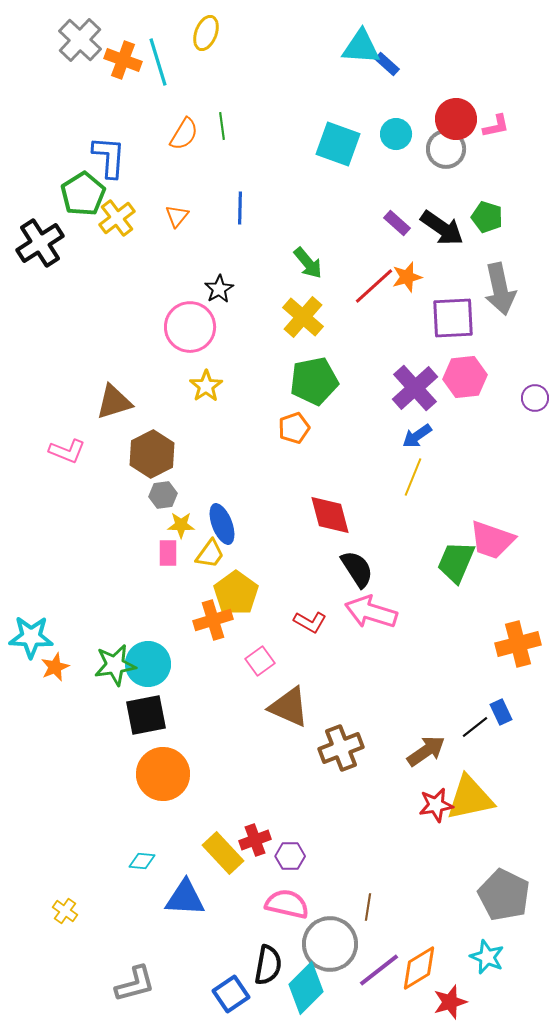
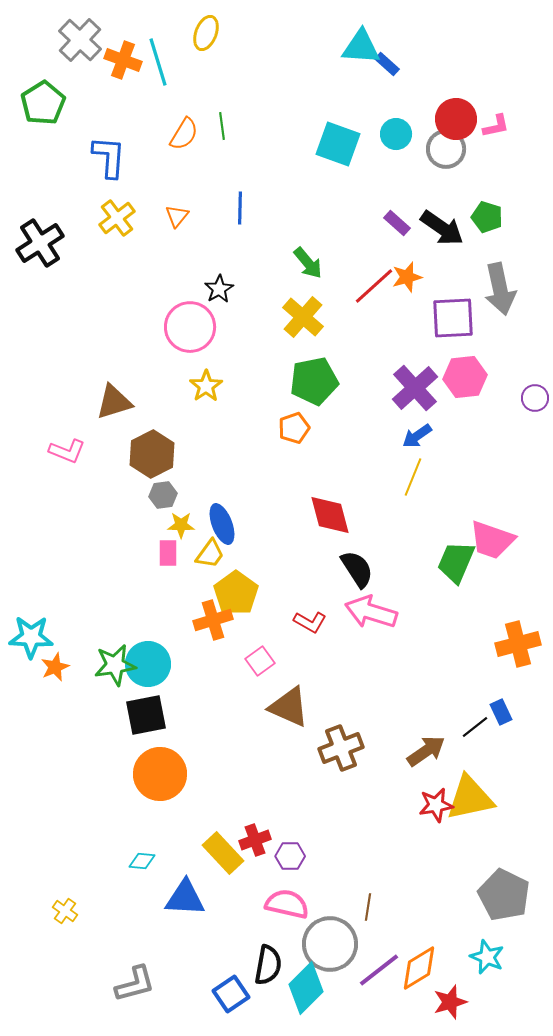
green pentagon at (83, 194): moved 40 px left, 91 px up
orange circle at (163, 774): moved 3 px left
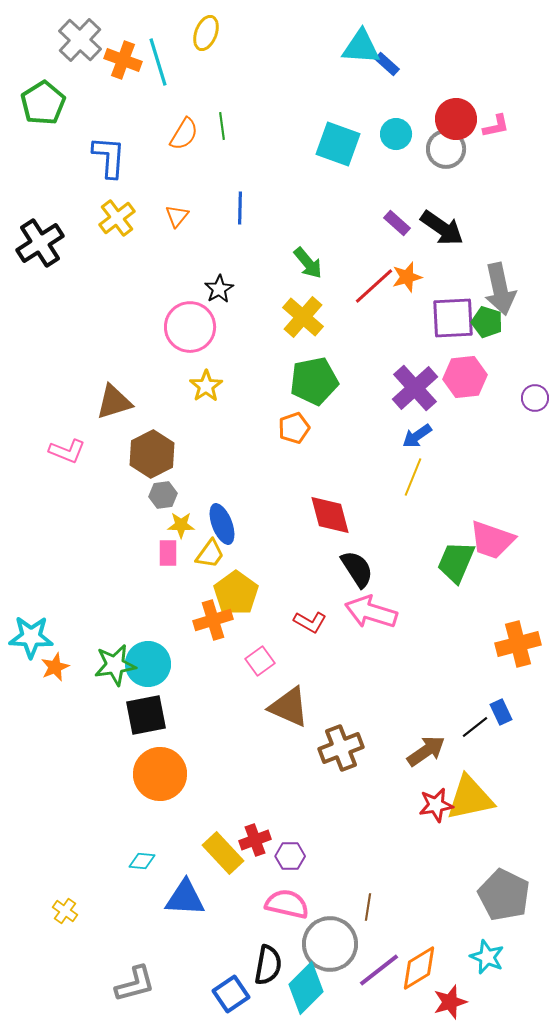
green pentagon at (487, 217): moved 105 px down
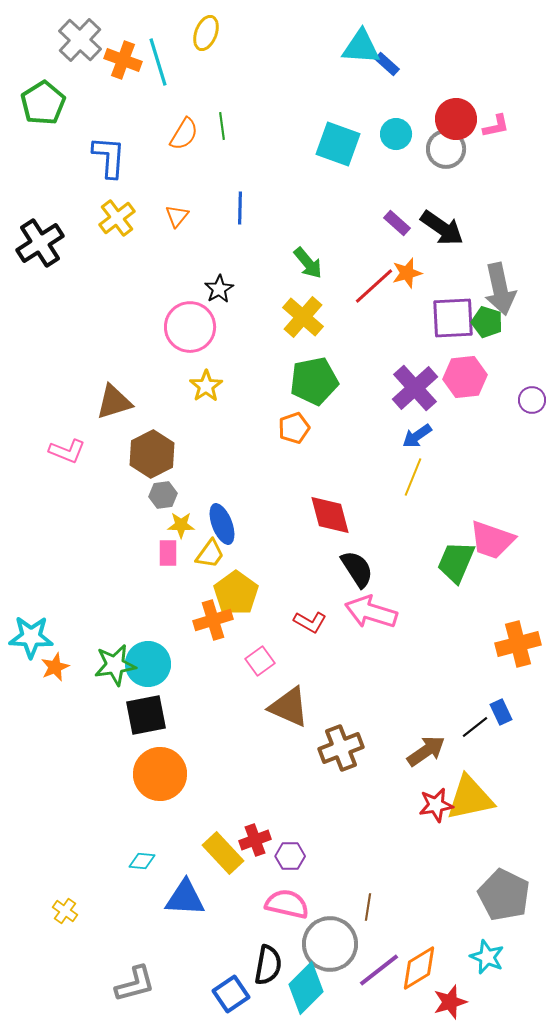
orange star at (407, 277): moved 4 px up
purple circle at (535, 398): moved 3 px left, 2 px down
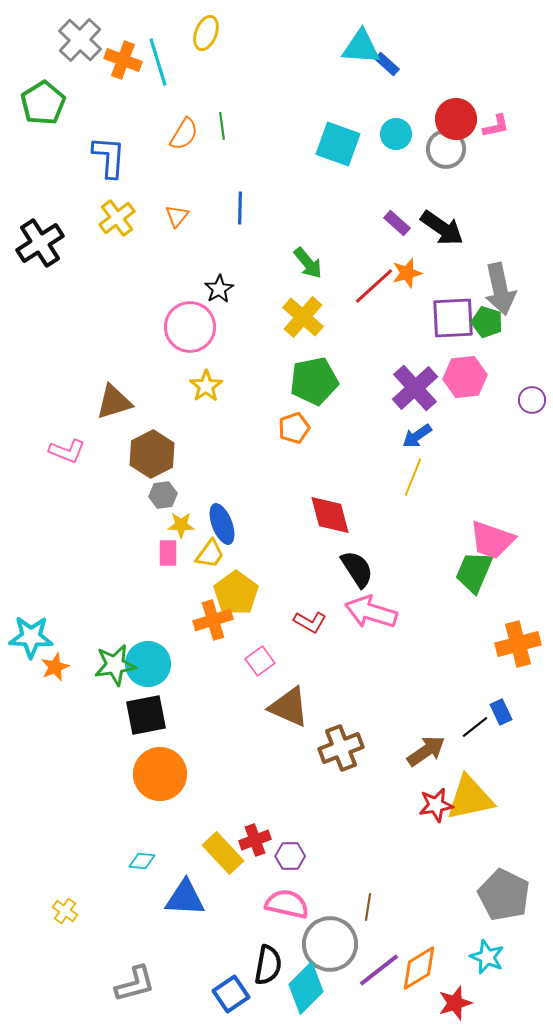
green trapezoid at (456, 562): moved 18 px right, 10 px down
red star at (450, 1002): moved 5 px right, 1 px down
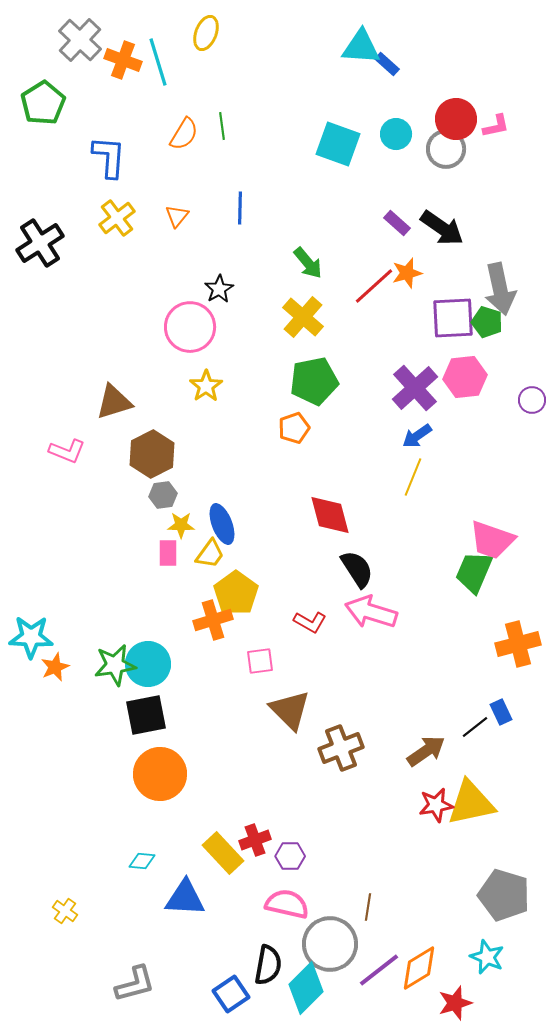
pink square at (260, 661): rotated 28 degrees clockwise
brown triangle at (289, 707): moved 1 px right, 3 px down; rotated 21 degrees clockwise
yellow triangle at (470, 798): moved 1 px right, 5 px down
gray pentagon at (504, 895): rotated 9 degrees counterclockwise
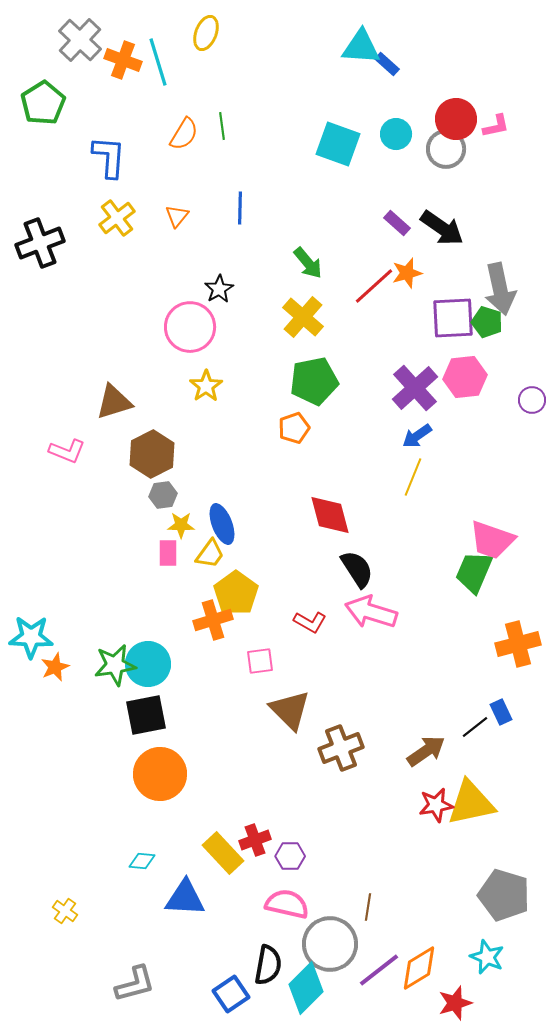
black cross at (40, 243): rotated 12 degrees clockwise
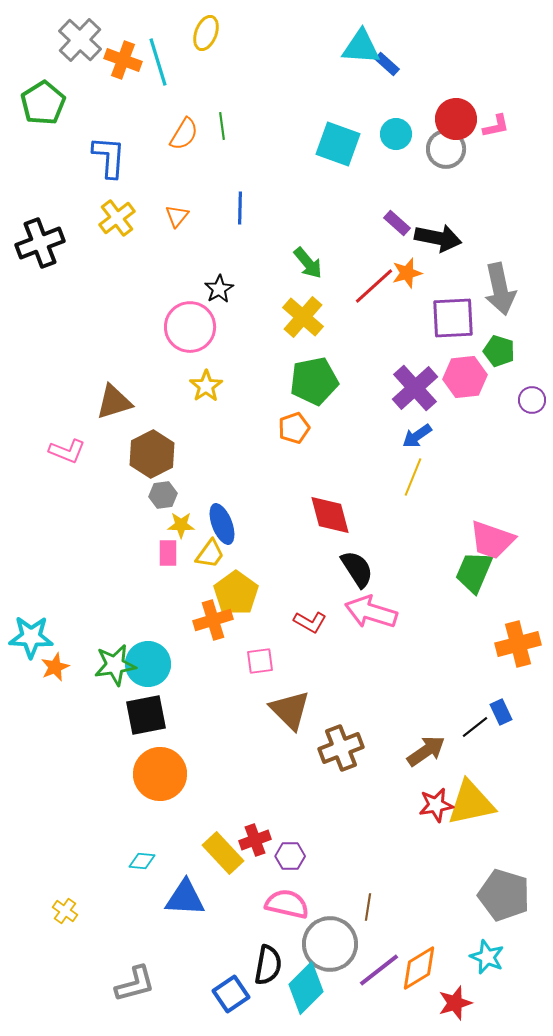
black arrow at (442, 228): moved 4 px left, 10 px down; rotated 24 degrees counterclockwise
green pentagon at (487, 322): moved 12 px right, 29 px down
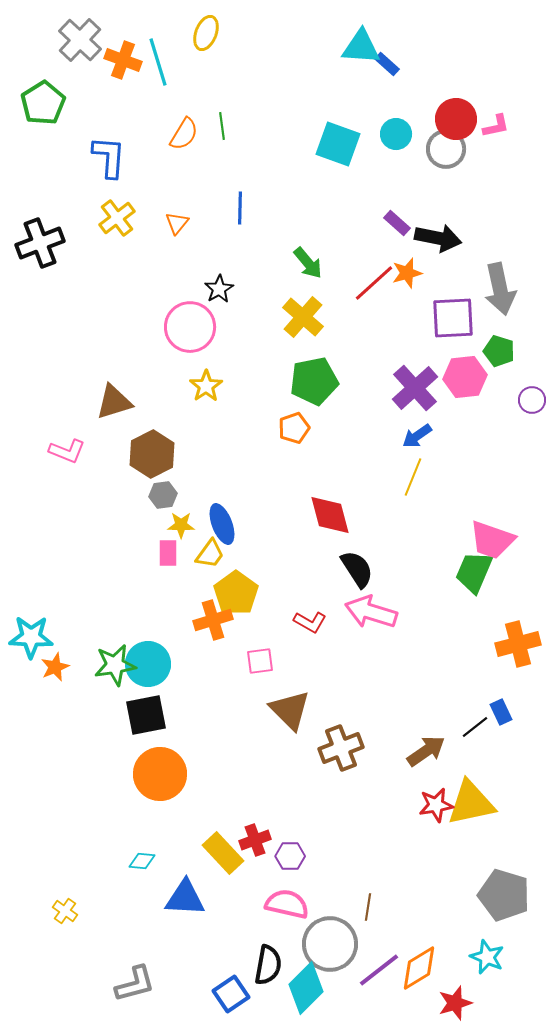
orange triangle at (177, 216): moved 7 px down
red line at (374, 286): moved 3 px up
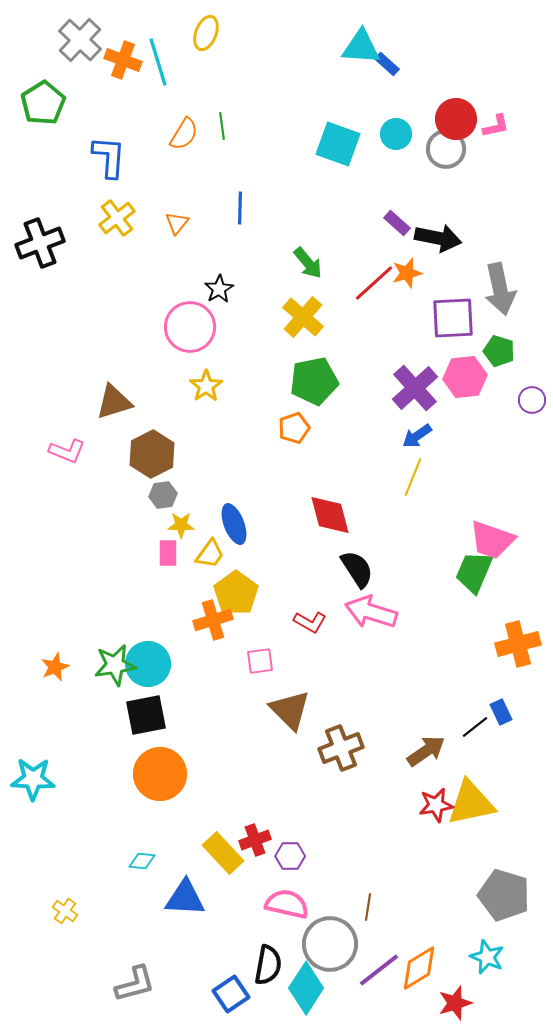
blue ellipse at (222, 524): moved 12 px right
cyan star at (31, 637): moved 2 px right, 142 px down
cyan diamond at (306, 988): rotated 12 degrees counterclockwise
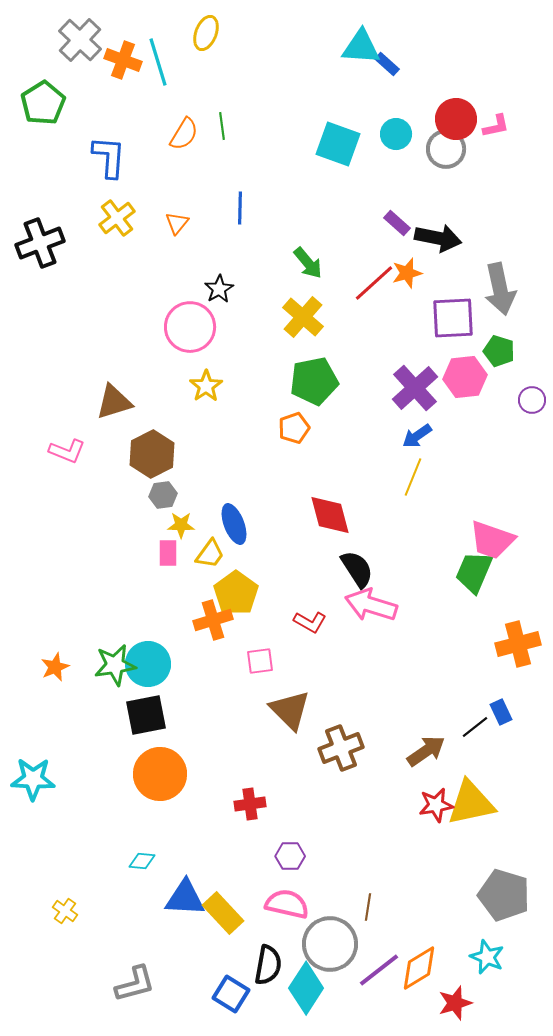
pink arrow at (371, 612): moved 7 px up
red cross at (255, 840): moved 5 px left, 36 px up; rotated 12 degrees clockwise
yellow rectangle at (223, 853): moved 60 px down
blue square at (231, 994): rotated 24 degrees counterclockwise
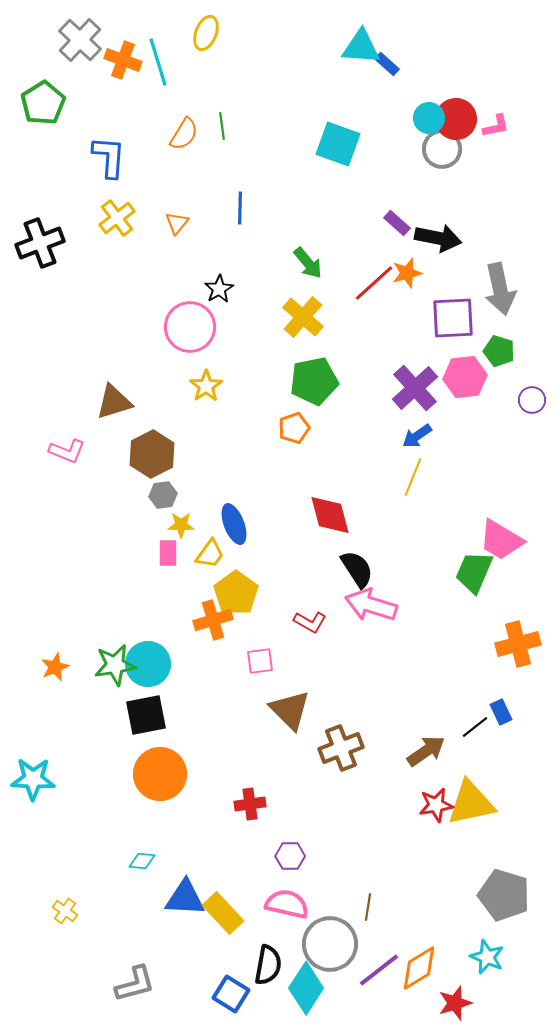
cyan circle at (396, 134): moved 33 px right, 16 px up
gray circle at (446, 149): moved 4 px left
pink trapezoid at (492, 540): moved 9 px right; rotated 12 degrees clockwise
